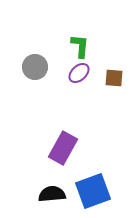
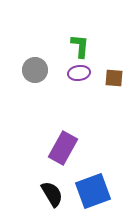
gray circle: moved 3 px down
purple ellipse: rotated 35 degrees clockwise
black semicircle: rotated 64 degrees clockwise
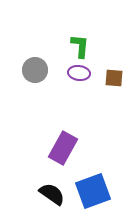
purple ellipse: rotated 15 degrees clockwise
black semicircle: rotated 24 degrees counterclockwise
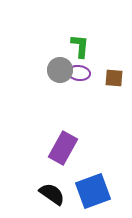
gray circle: moved 25 px right
